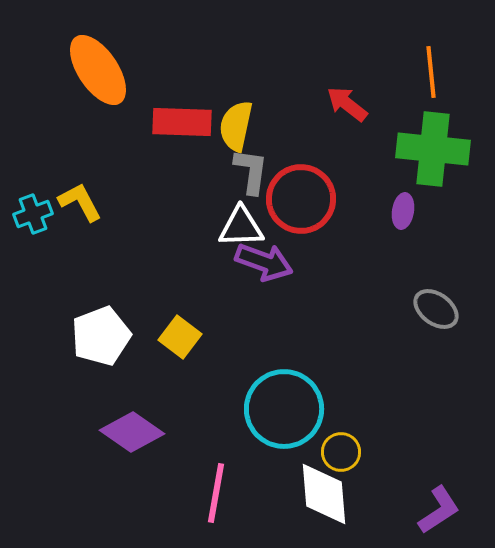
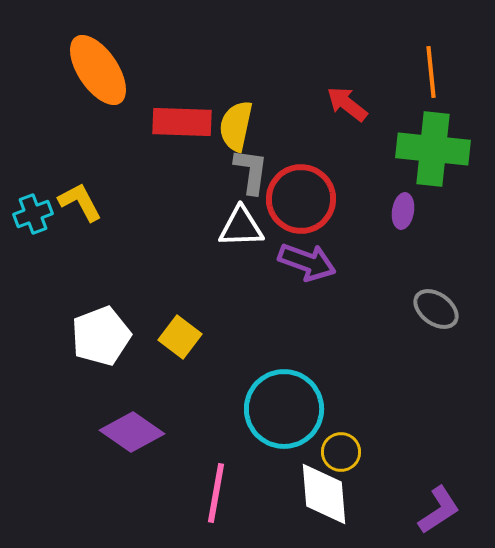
purple arrow: moved 43 px right
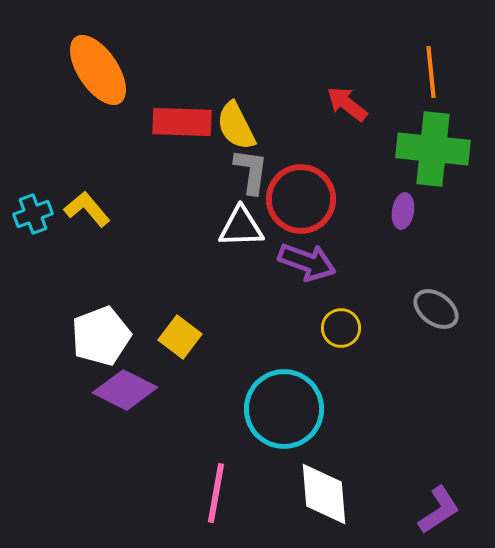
yellow semicircle: rotated 39 degrees counterclockwise
yellow L-shape: moved 7 px right, 7 px down; rotated 12 degrees counterclockwise
purple diamond: moved 7 px left, 42 px up; rotated 8 degrees counterclockwise
yellow circle: moved 124 px up
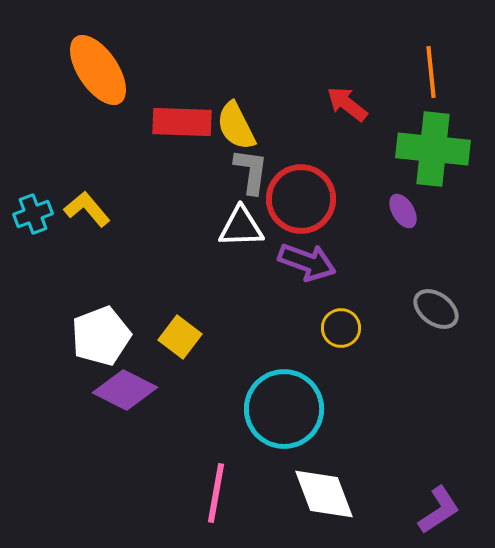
purple ellipse: rotated 40 degrees counterclockwise
white diamond: rotated 16 degrees counterclockwise
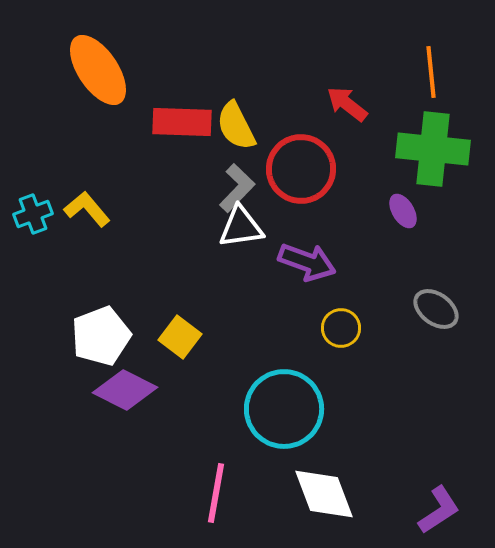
gray L-shape: moved 14 px left, 17 px down; rotated 36 degrees clockwise
red circle: moved 30 px up
white triangle: rotated 6 degrees counterclockwise
